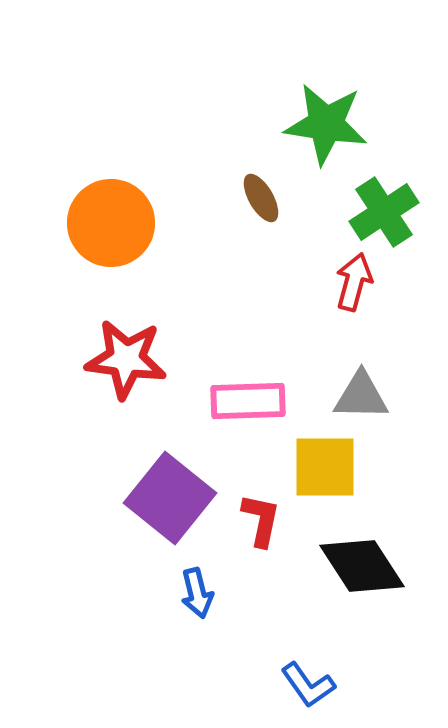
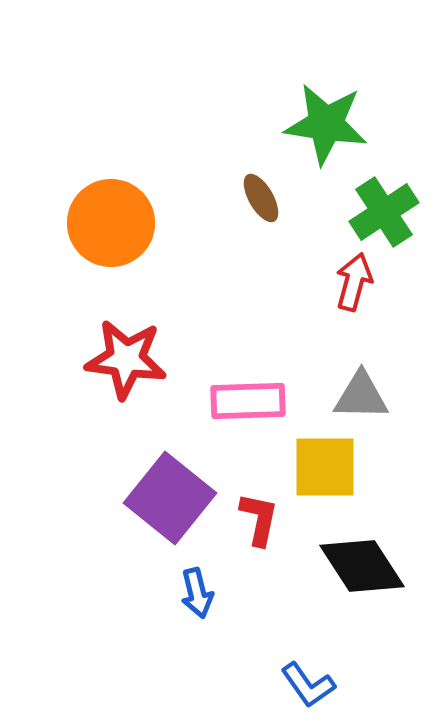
red L-shape: moved 2 px left, 1 px up
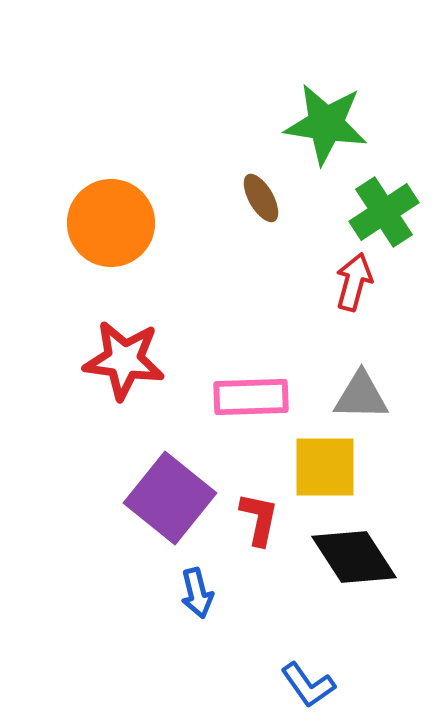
red star: moved 2 px left, 1 px down
pink rectangle: moved 3 px right, 4 px up
black diamond: moved 8 px left, 9 px up
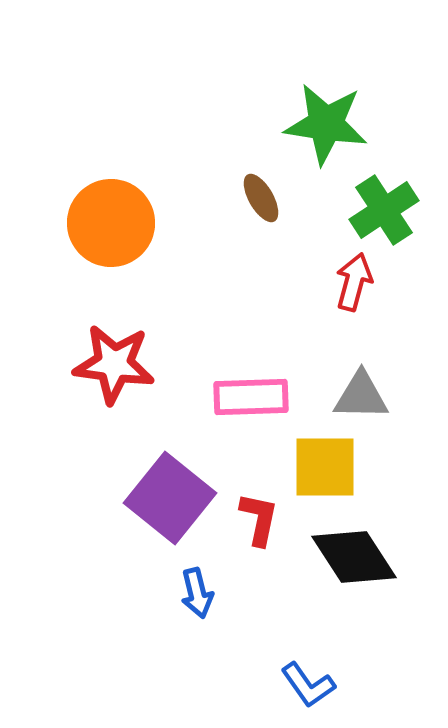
green cross: moved 2 px up
red star: moved 10 px left, 4 px down
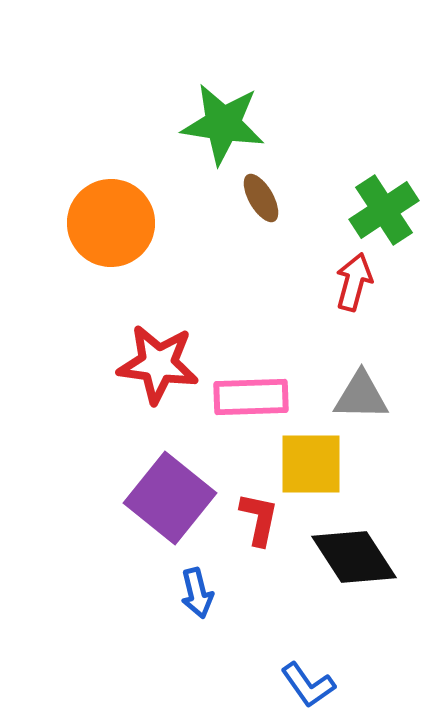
green star: moved 103 px left
red star: moved 44 px right
yellow square: moved 14 px left, 3 px up
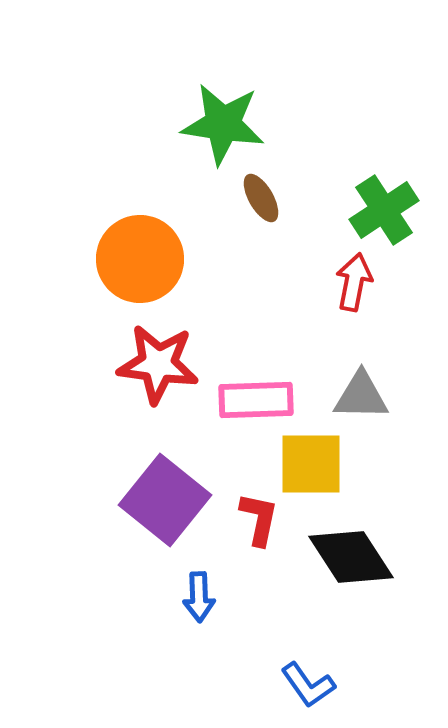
orange circle: moved 29 px right, 36 px down
red arrow: rotated 4 degrees counterclockwise
pink rectangle: moved 5 px right, 3 px down
purple square: moved 5 px left, 2 px down
black diamond: moved 3 px left
blue arrow: moved 2 px right, 4 px down; rotated 12 degrees clockwise
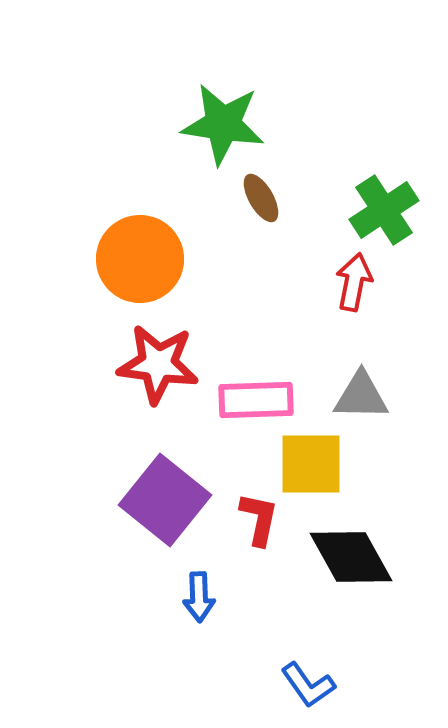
black diamond: rotated 4 degrees clockwise
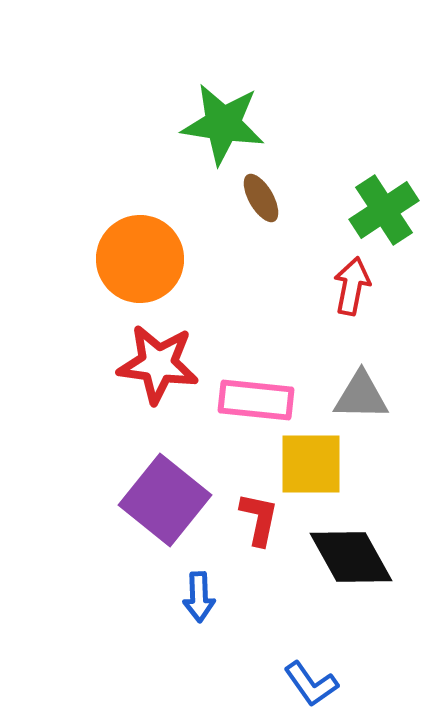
red arrow: moved 2 px left, 4 px down
pink rectangle: rotated 8 degrees clockwise
blue L-shape: moved 3 px right, 1 px up
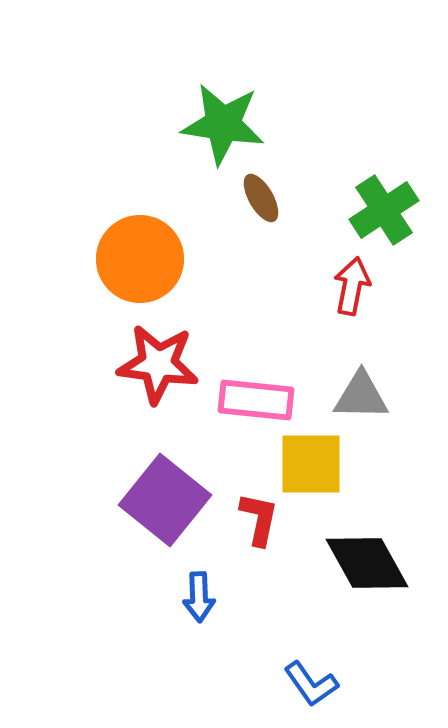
black diamond: moved 16 px right, 6 px down
